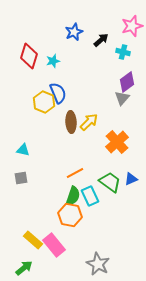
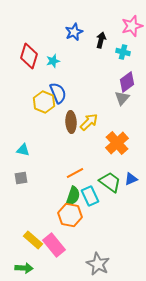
black arrow: rotated 35 degrees counterclockwise
orange cross: moved 1 px down
green arrow: rotated 42 degrees clockwise
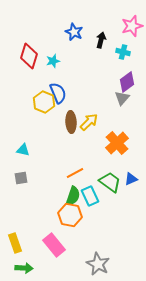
blue star: rotated 24 degrees counterclockwise
yellow rectangle: moved 18 px left, 3 px down; rotated 30 degrees clockwise
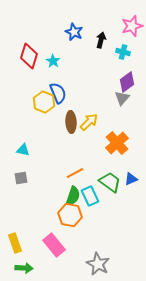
cyan star: rotated 24 degrees counterclockwise
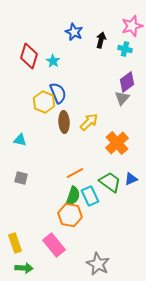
cyan cross: moved 2 px right, 3 px up
brown ellipse: moved 7 px left
cyan triangle: moved 3 px left, 10 px up
gray square: rotated 24 degrees clockwise
